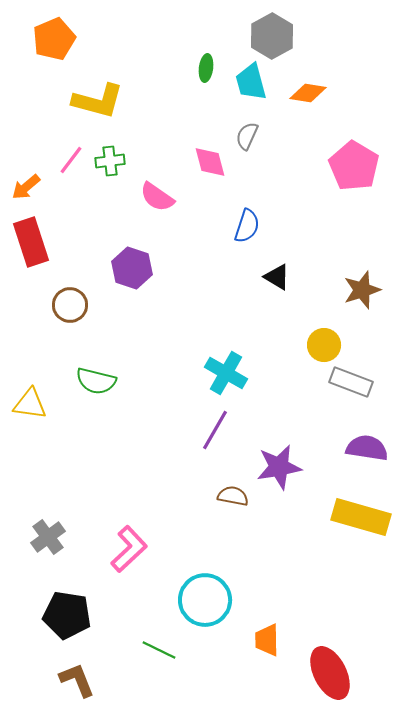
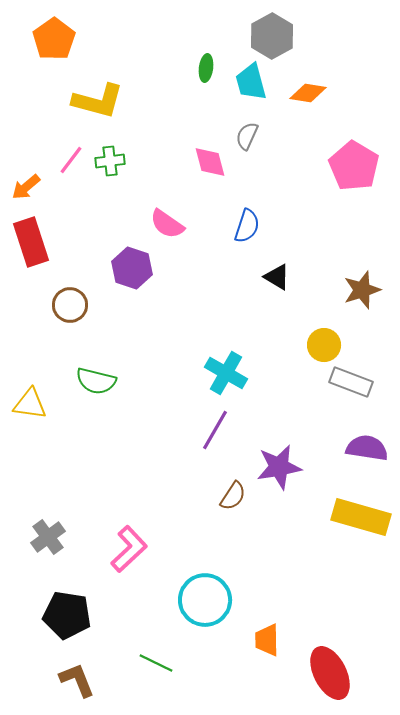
orange pentagon: rotated 12 degrees counterclockwise
pink semicircle: moved 10 px right, 27 px down
brown semicircle: rotated 112 degrees clockwise
green line: moved 3 px left, 13 px down
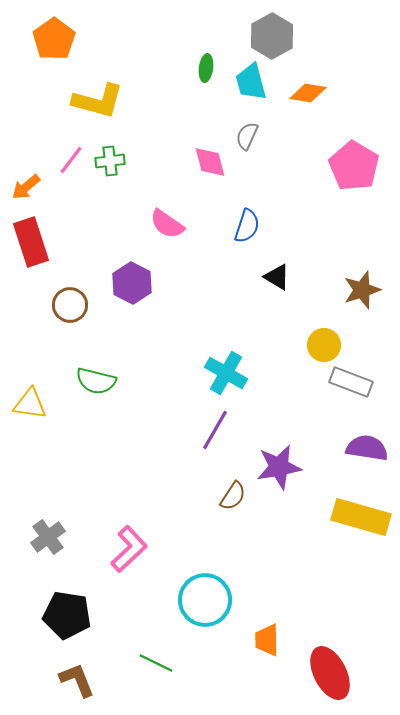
purple hexagon: moved 15 px down; rotated 9 degrees clockwise
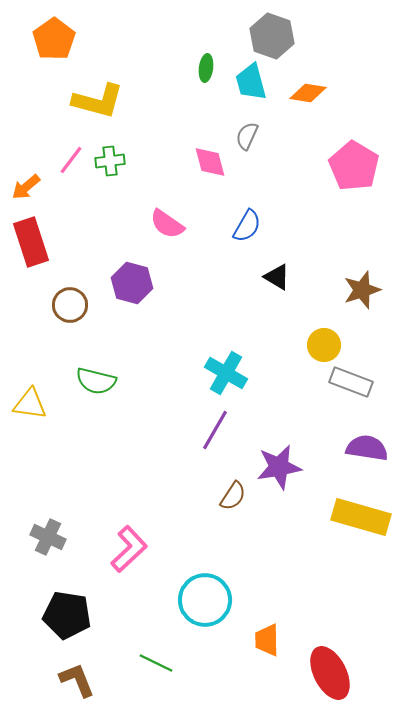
gray hexagon: rotated 12 degrees counterclockwise
blue semicircle: rotated 12 degrees clockwise
purple hexagon: rotated 12 degrees counterclockwise
gray cross: rotated 28 degrees counterclockwise
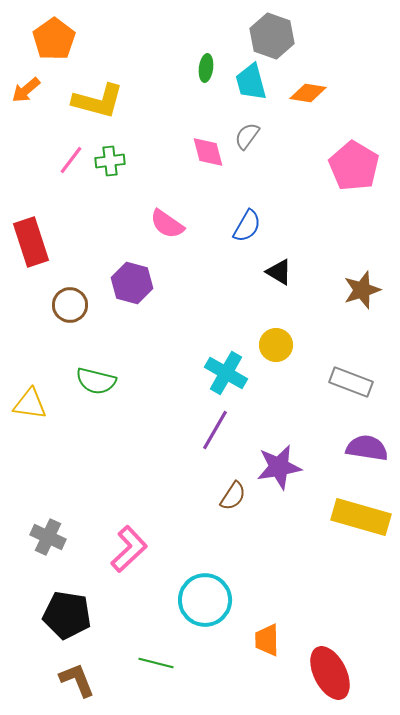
gray semicircle: rotated 12 degrees clockwise
pink diamond: moved 2 px left, 10 px up
orange arrow: moved 97 px up
black triangle: moved 2 px right, 5 px up
yellow circle: moved 48 px left
green line: rotated 12 degrees counterclockwise
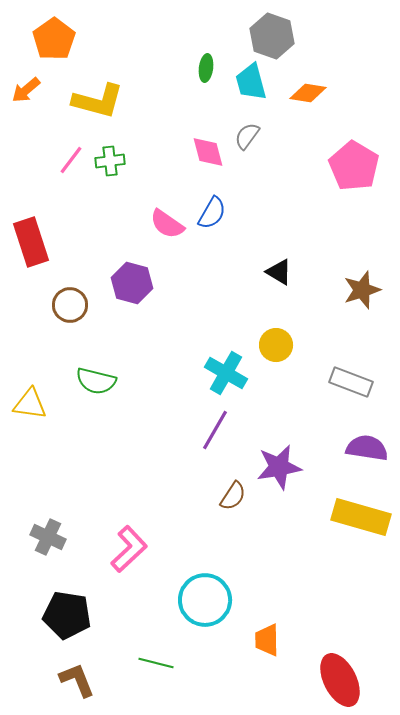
blue semicircle: moved 35 px left, 13 px up
red ellipse: moved 10 px right, 7 px down
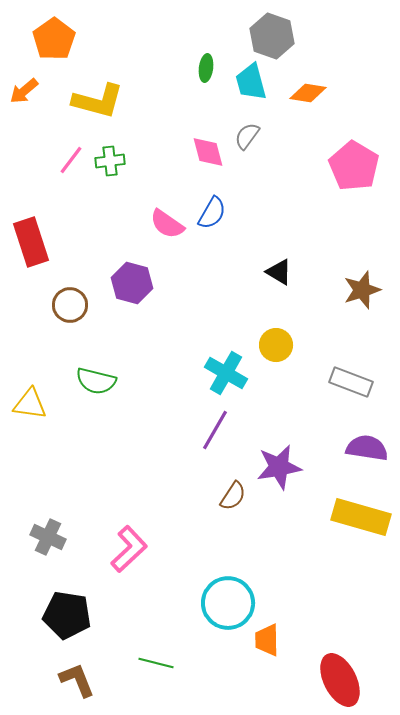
orange arrow: moved 2 px left, 1 px down
cyan circle: moved 23 px right, 3 px down
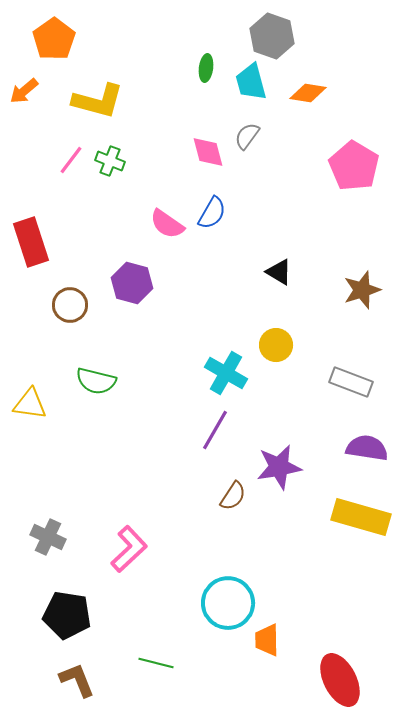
green cross: rotated 28 degrees clockwise
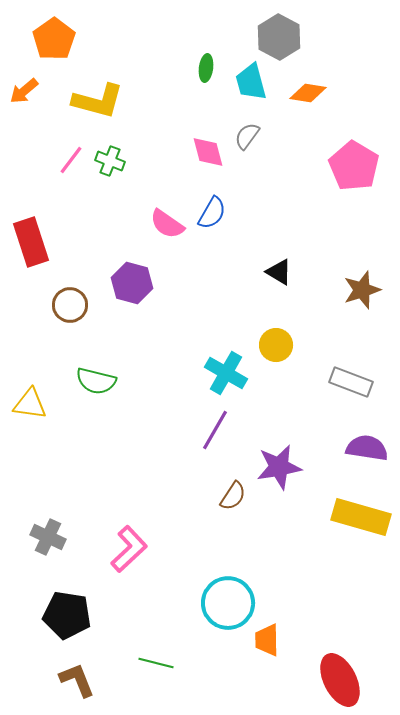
gray hexagon: moved 7 px right, 1 px down; rotated 9 degrees clockwise
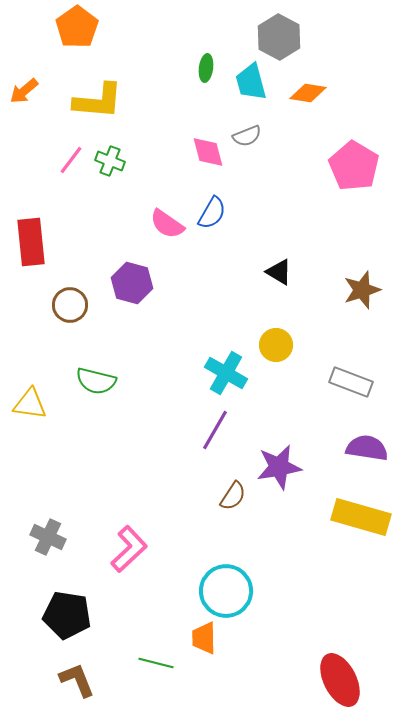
orange pentagon: moved 23 px right, 12 px up
yellow L-shape: rotated 10 degrees counterclockwise
gray semicircle: rotated 148 degrees counterclockwise
red rectangle: rotated 12 degrees clockwise
cyan circle: moved 2 px left, 12 px up
orange trapezoid: moved 63 px left, 2 px up
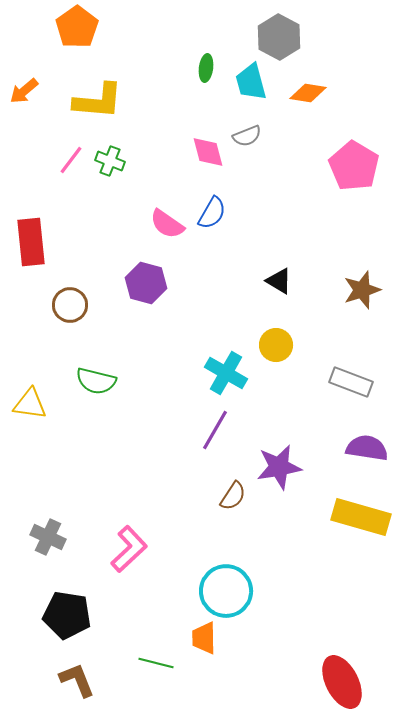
black triangle: moved 9 px down
purple hexagon: moved 14 px right
red ellipse: moved 2 px right, 2 px down
